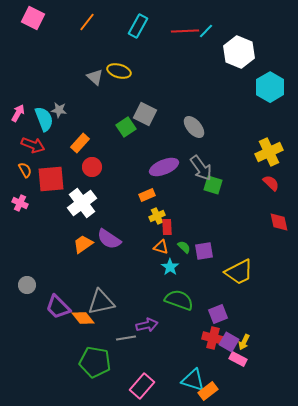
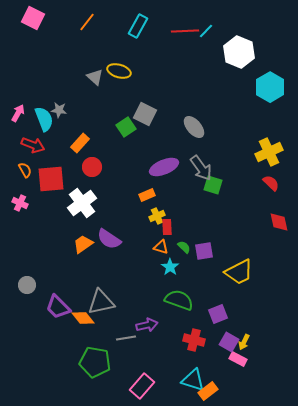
red cross at (213, 338): moved 19 px left, 2 px down
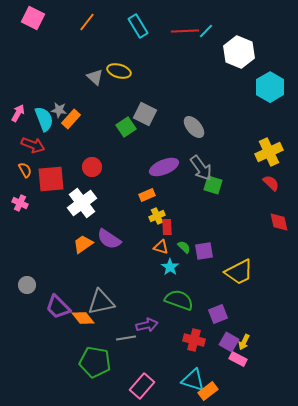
cyan rectangle at (138, 26): rotated 60 degrees counterclockwise
orange rectangle at (80, 143): moved 9 px left, 24 px up
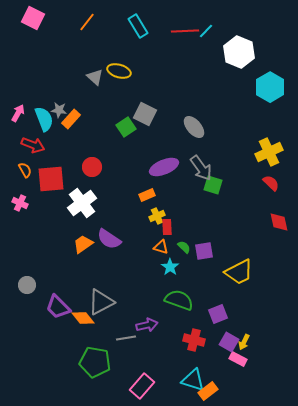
gray triangle at (101, 302): rotated 16 degrees counterclockwise
